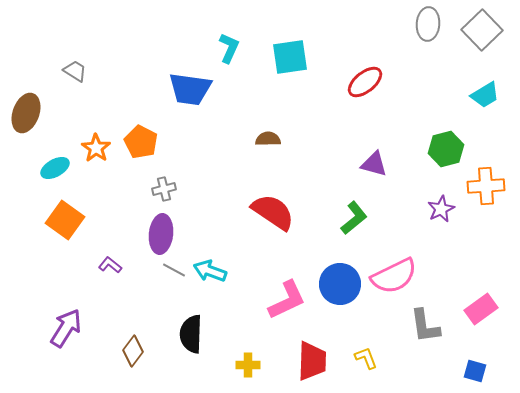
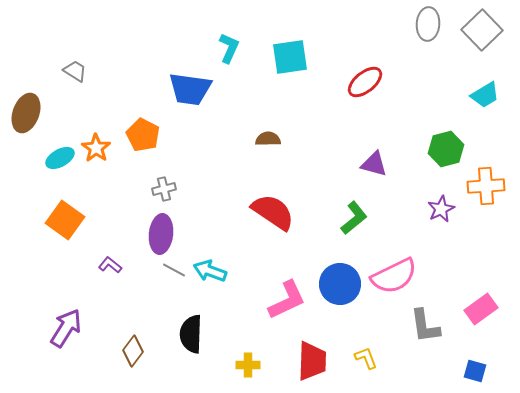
orange pentagon: moved 2 px right, 7 px up
cyan ellipse: moved 5 px right, 10 px up
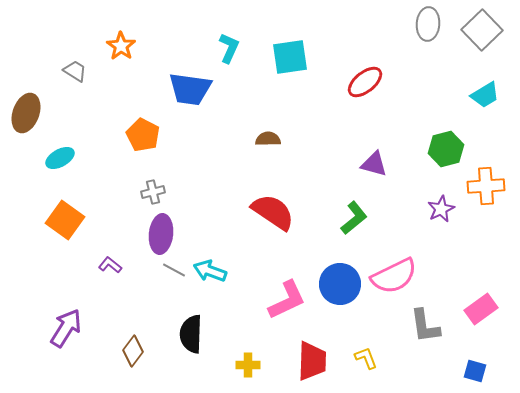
orange star: moved 25 px right, 102 px up
gray cross: moved 11 px left, 3 px down
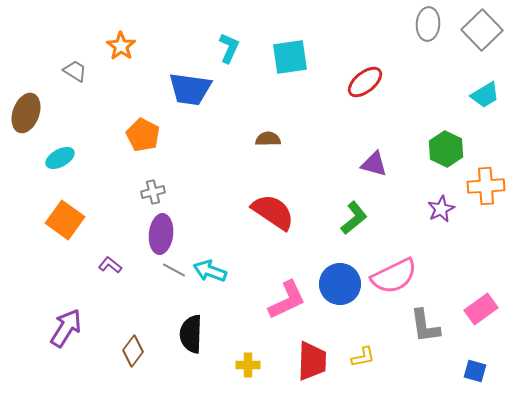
green hexagon: rotated 20 degrees counterclockwise
yellow L-shape: moved 3 px left, 1 px up; rotated 100 degrees clockwise
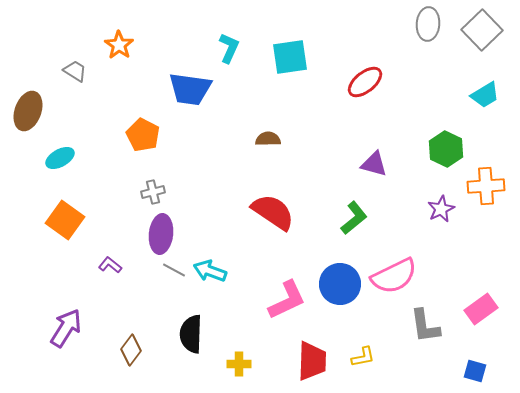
orange star: moved 2 px left, 1 px up
brown ellipse: moved 2 px right, 2 px up
brown diamond: moved 2 px left, 1 px up
yellow cross: moved 9 px left, 1 px up
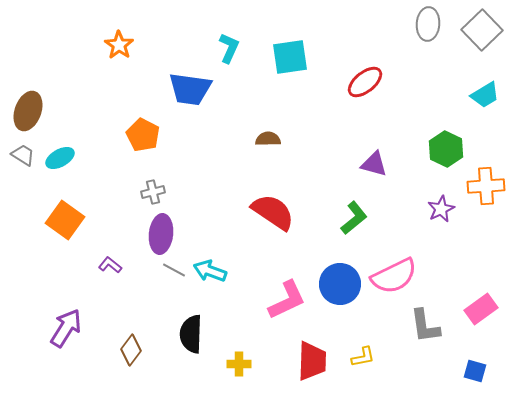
gray trapezoid: moved 52 px left, 84 px down
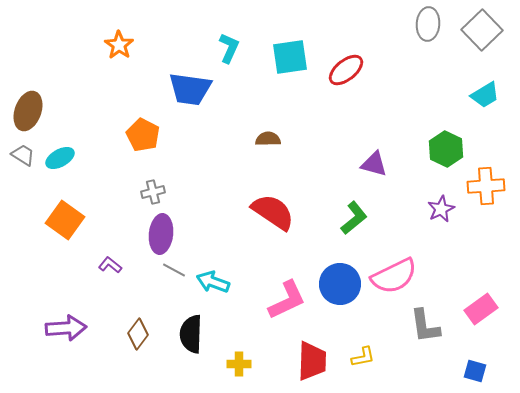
red ellipse: moved 19 px left, 12 px up
cyan arrow: moved 3 px right, 11 px down
purple arrow: rotated 54 degrees clockwise
brown diamond: moved 7 px right, 16 px up
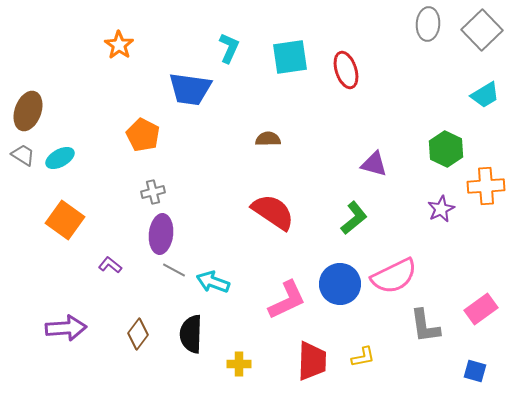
red ellipse: rotated 69 degrees counterclockwise
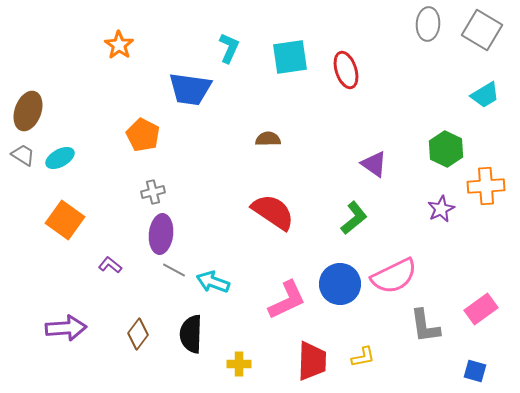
gray square: rotated 15 degrees counterclockwise
purple triangle: rotated 20 degrees clockwise
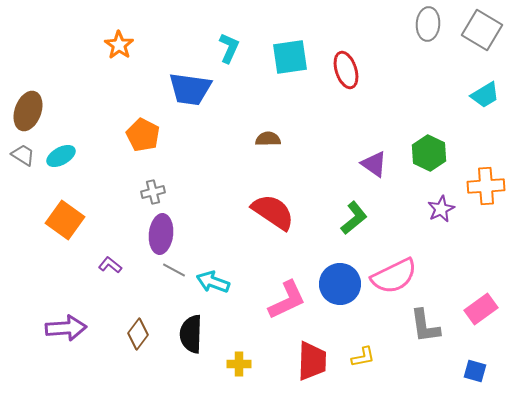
green hexagon: moved 17 px left, 4 px down
cyan ellipse: moved 1 px right, 2 px up
